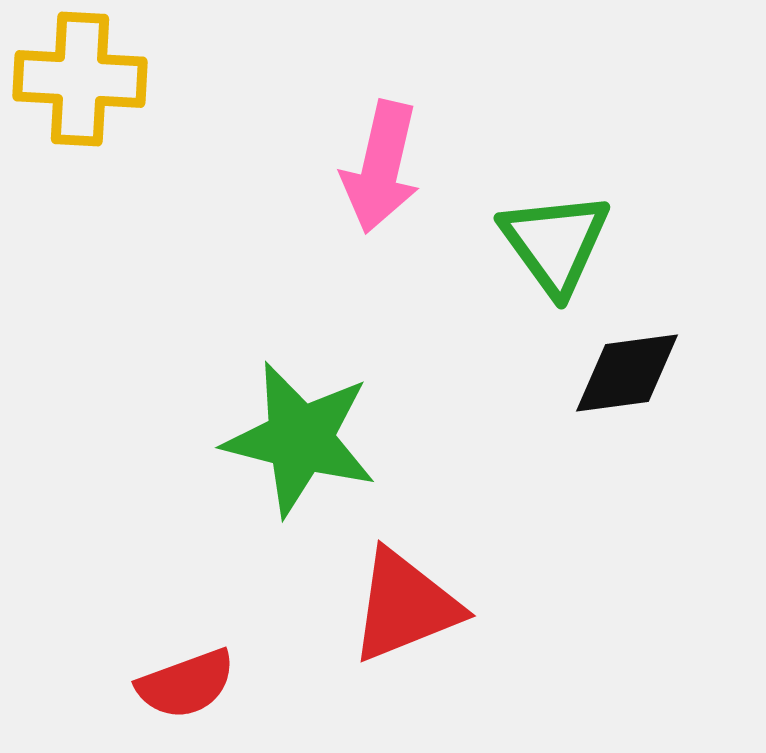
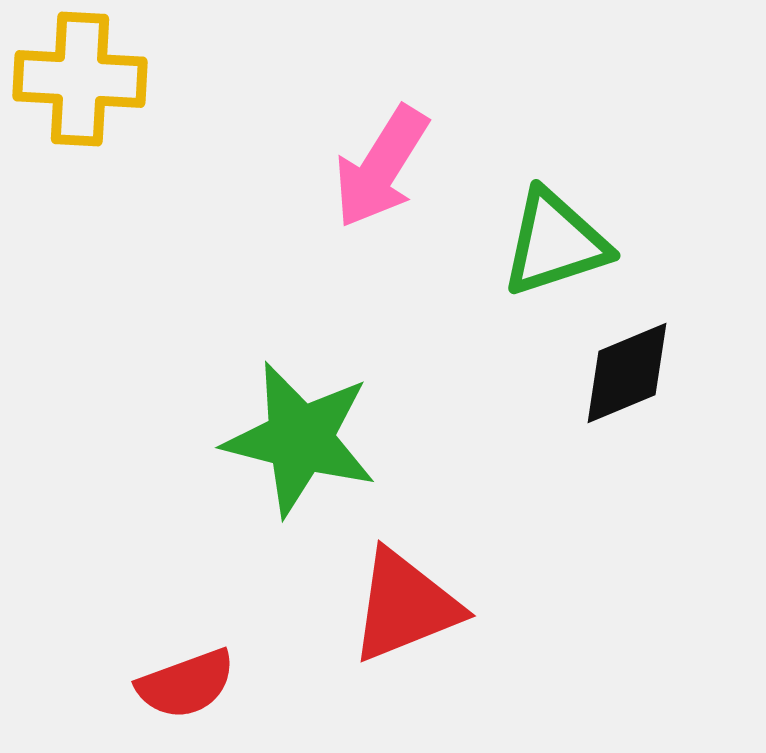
pink arrow: rotated 19 degrees clockwise
green triangle: rotated 48 degrees clockwise
black diamond: rotated 15 degrees counterclockwise
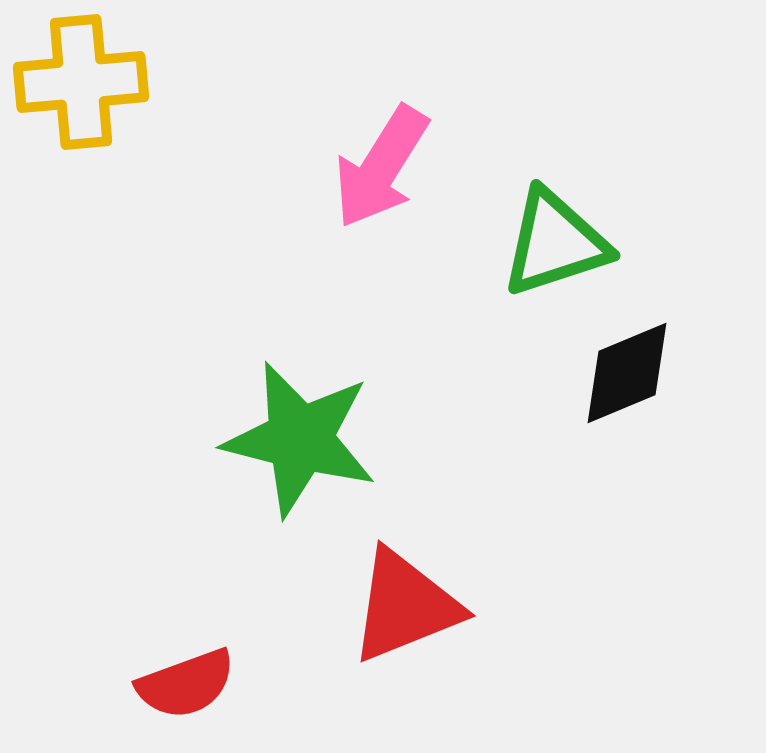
yellow cross: moved 1 px right, 3 px down; rotated 8 degrees counterclockwise
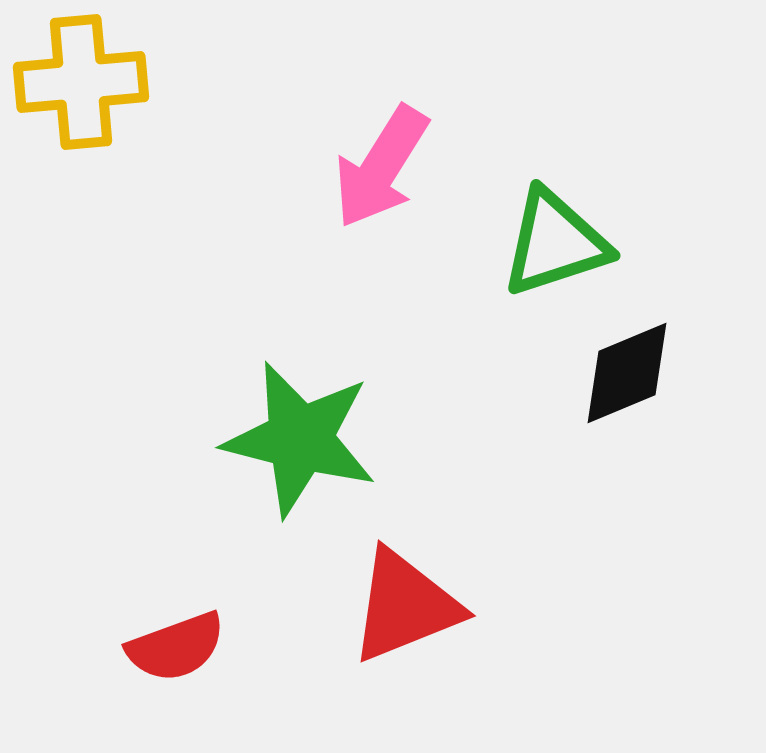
red semicircle: moved 10 px left, 37 px up
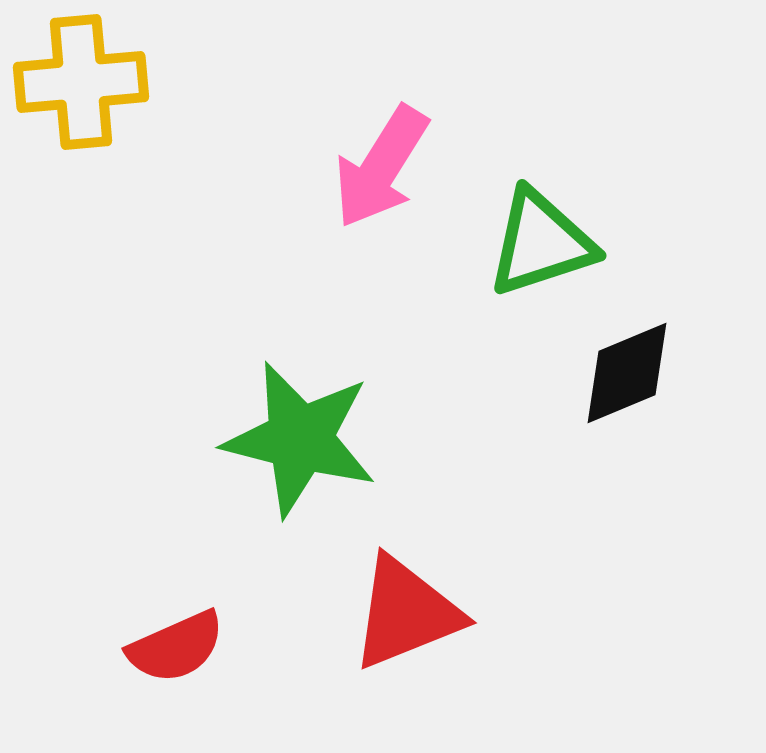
green triangle: moved 14 px left
red triangle: moved 1 px right, 7 px down
red semicircle: rotated 4 degrees counterclockwise
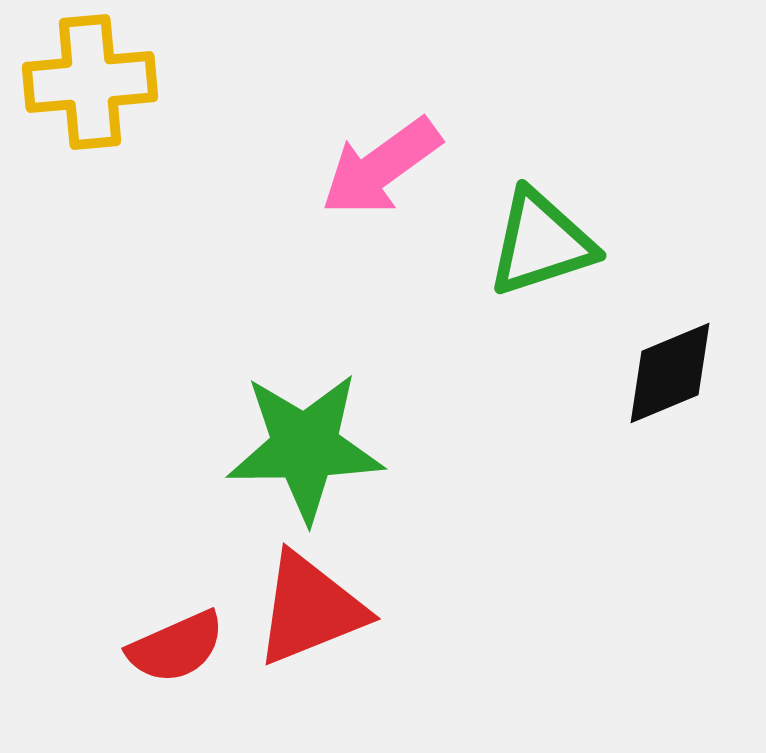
yellow cross: moved 9 px right
pink arrow: rotated 22 degrees clockwise
black diamond: moved 43 px right
green star: moved 5 px right, 8 px down; rotated 15 degrees counterclockwise
red triangle: moved 96 px left, 4 px up
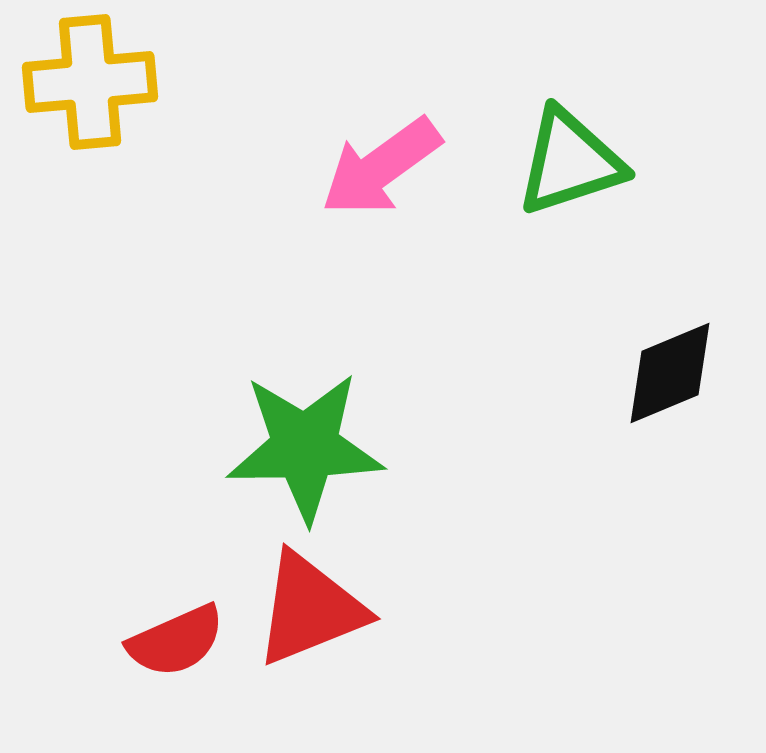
green triangle: moved 29 px right, 81 px up
red semicircle: moved 6 px up
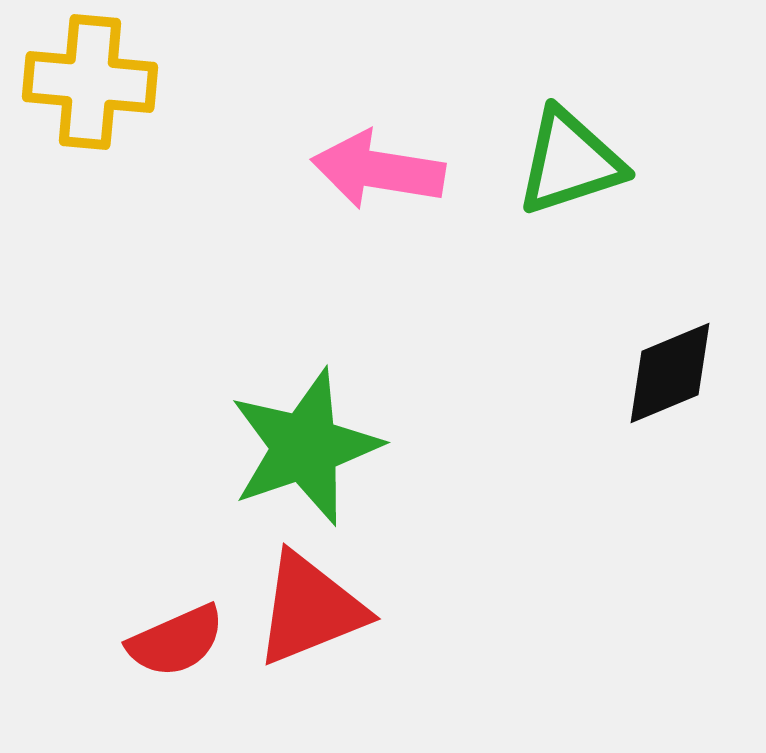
yellow cross: rotated 10 degrees clockwise
pink arrow: moved 3 px left, 3 px down; rotated 45 degrees clockwise
green star: rotated 18 degrees counterclockwise
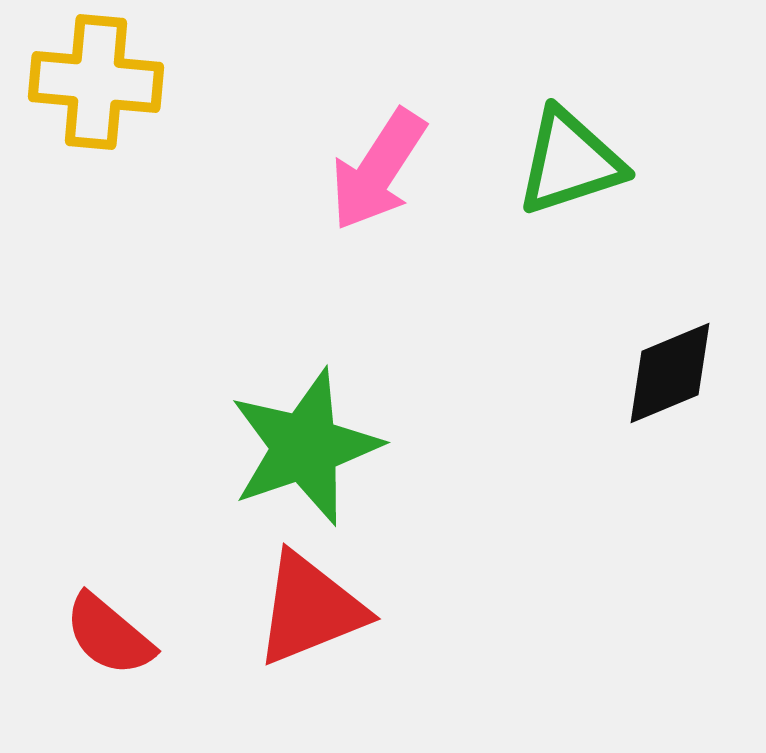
yellow cross: moved 6 px right
pink arrow: rotated 66 degrees counterclockwise
red semicircle: moved 67 px left, 6 px up; rotated 64 degrees clockwise
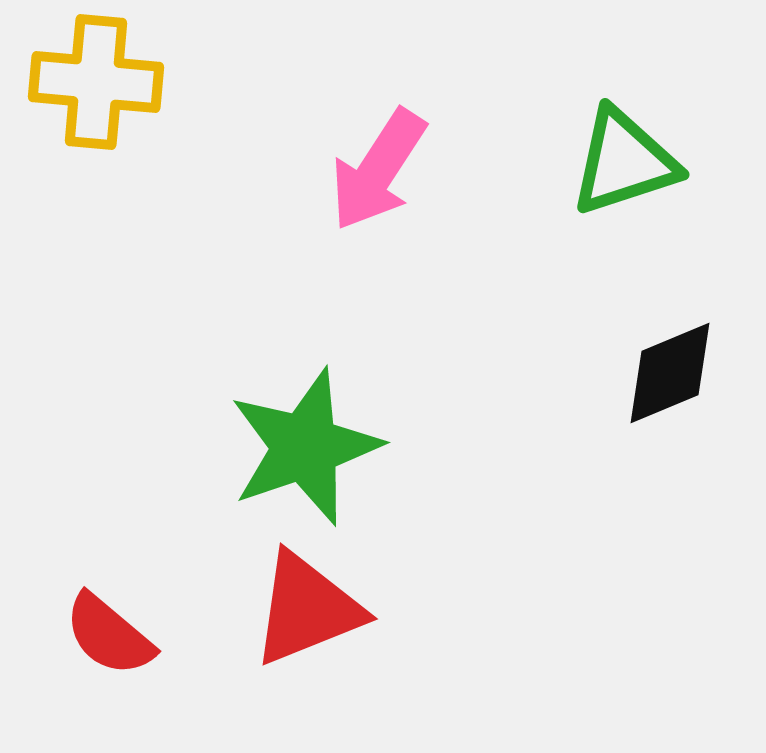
green triangle: moved 54 px right
red triangle: moved 3 px left
